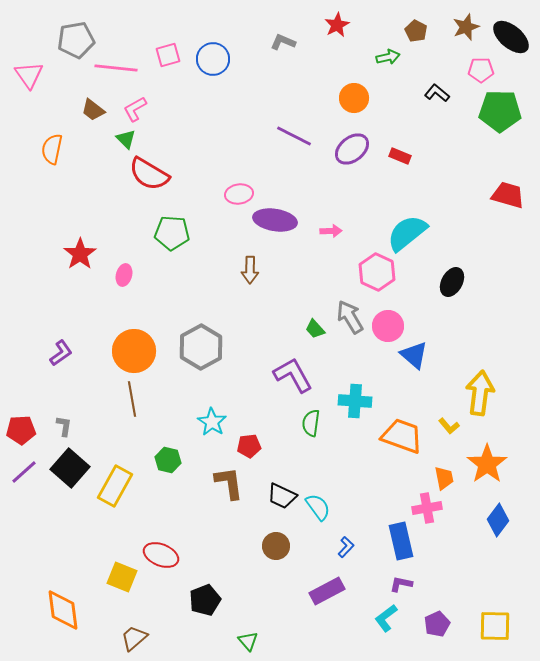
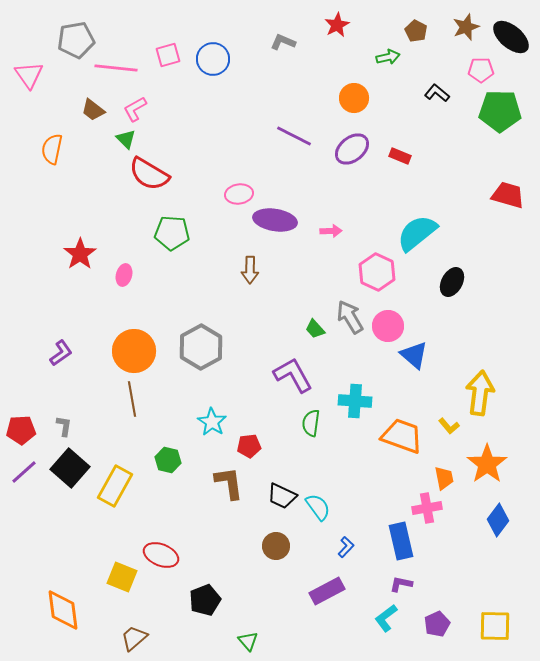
cyan semicircle at (407, 233): moved 10 px right
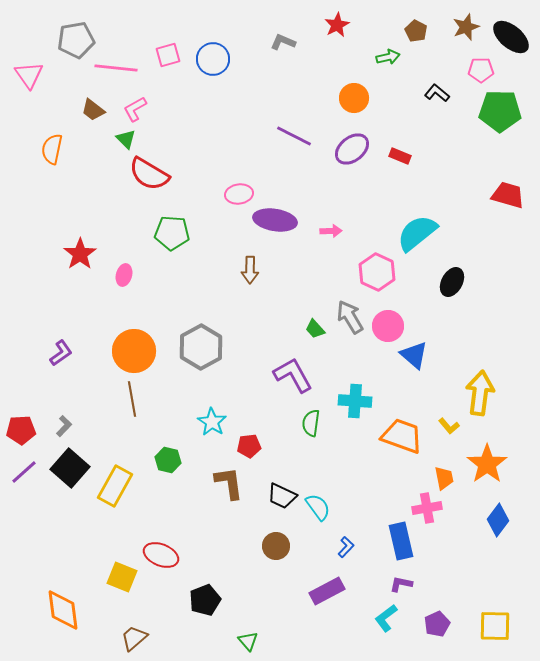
gray L-shape at (64, 426): rotated 35 degrees clockwise
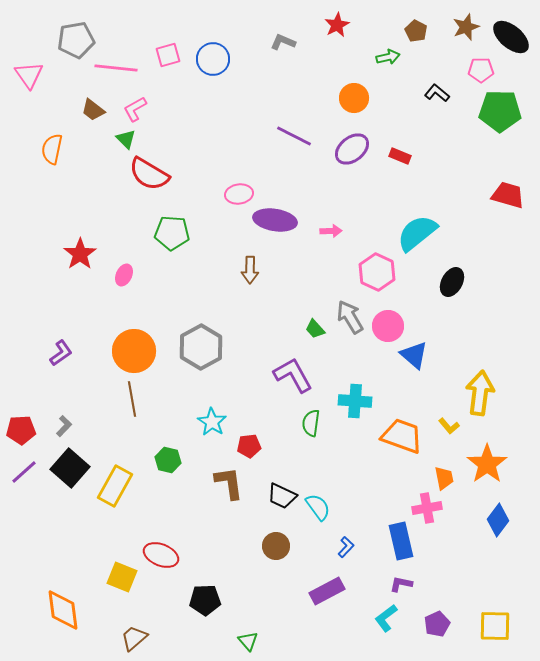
pink ellipse at (124, 275): rotated 10 degrees clockwise
black pentagon at (205, 600): rotated 20 degrees clockwise
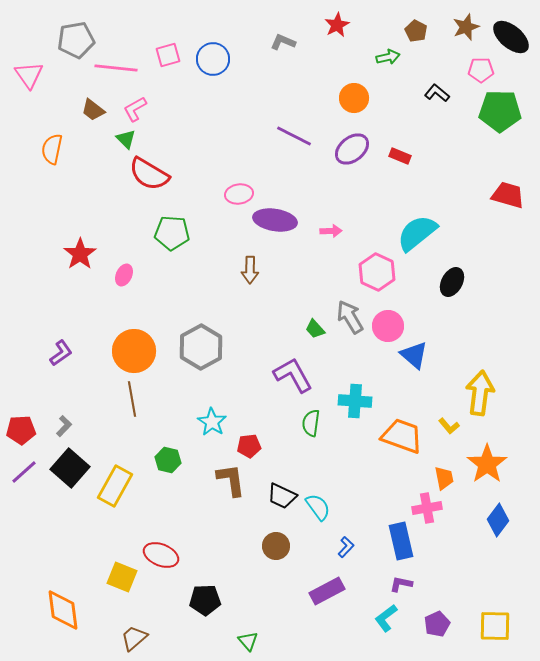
brown L-shape at (229, 483): moved 2 px right, 3 px up
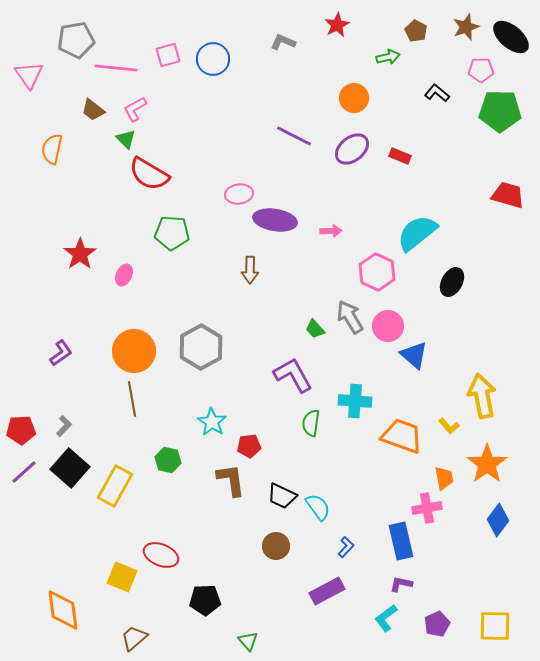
yellow arrow at (480, 393): moved 2 px right, 3 px down; rotated 18 degrees counterclockwise
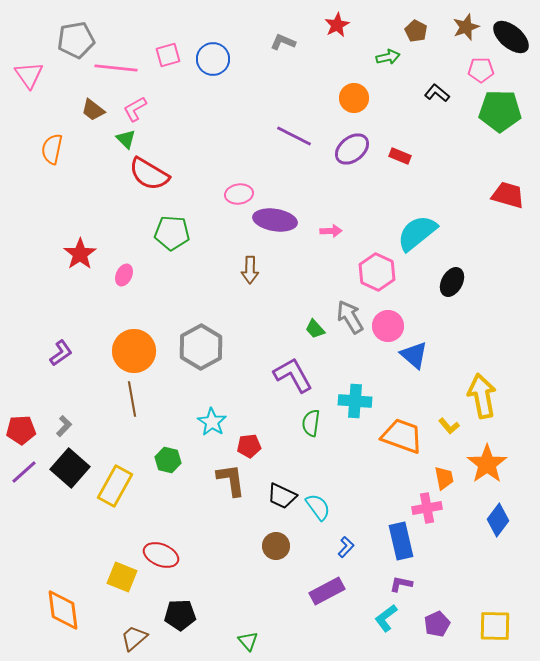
black pentagon at (205, 600): moved 25 px left, 15 px down
